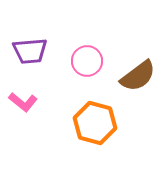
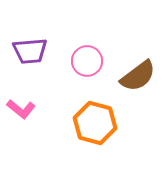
pink L-shape: moved 2 px left, 7 px down
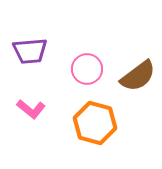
pink circle: moved 8 px down
pink L-shape: moved 10 px right
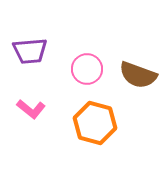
brown semicircle: moved 1 px up; rotated 57 degrees clockwise
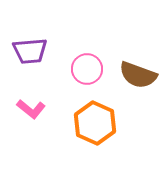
orange hexagon: rotated 9 degrees clockwise
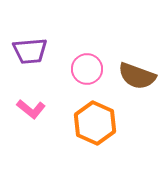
brown semicircle: moved 1 px left, 1 px down
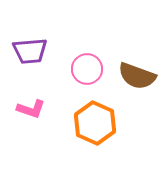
pink L-shape: rotated 20 degrees counterclockwise
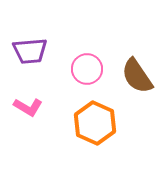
brown semicircle: rotated 36 degrees clockwise
pink L-shape: moved 3 px left, 2 px up; rotated 12 degrees clockwise
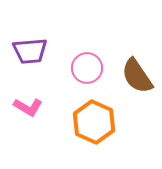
pink circle: moved 1 px up
orange hexagon: moved 1 px left, 1 px up
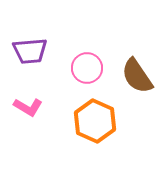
orange hexagon: moved 1 px right, 1 px up
